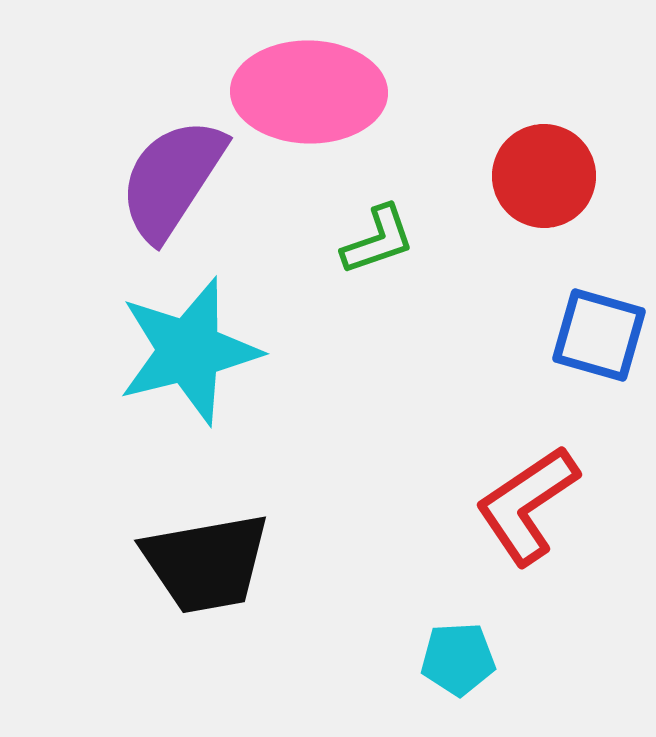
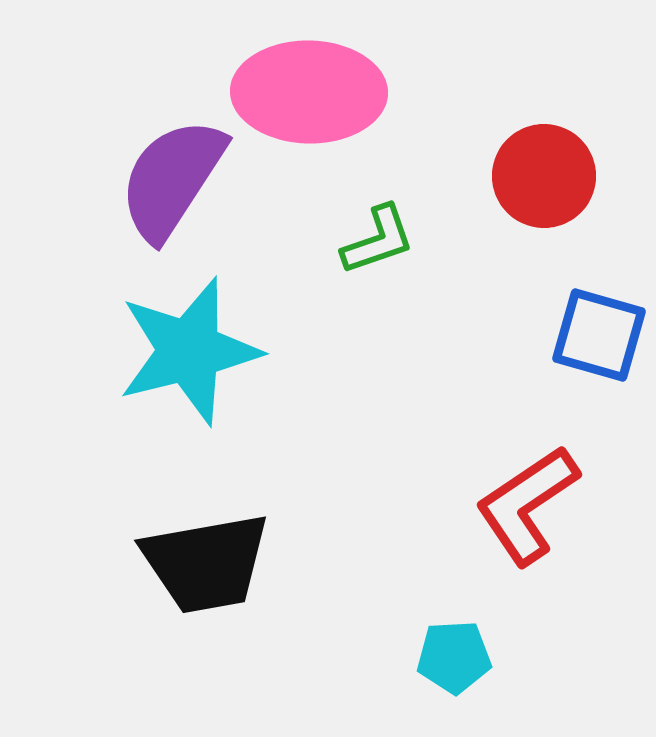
cyan pentagon: moved 4 px left, 2 px up
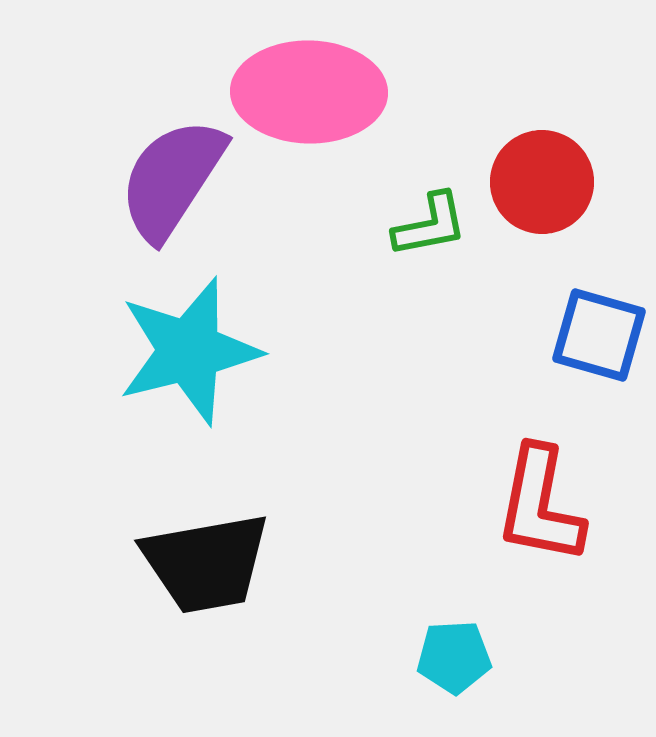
red circle: moved 2 px left, 6 px down
green L-shape: moved 52 px right, 15 px up; rotated 8 degrees clockwise
red L-shape: moved 13 px right; rotated 45 degrees counterclockwise
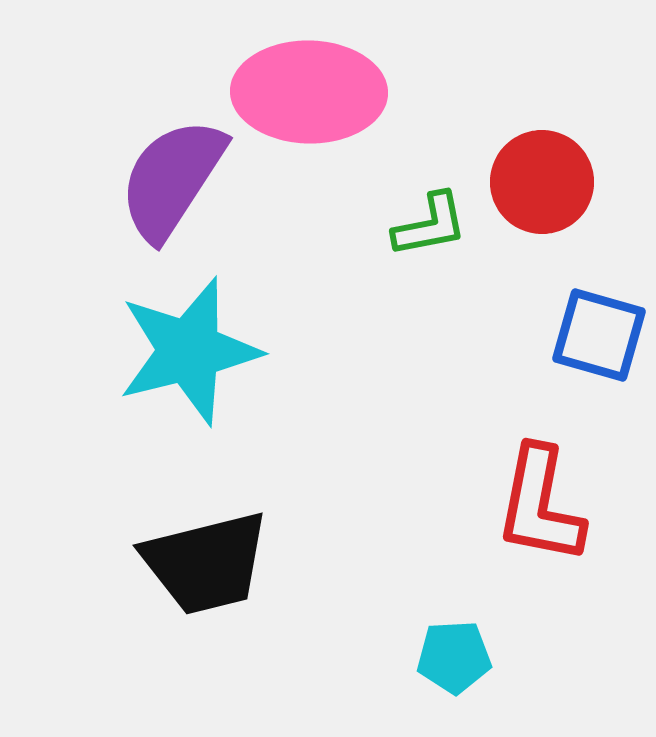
black trapezoid: rotated 4 degrees counterclockwise
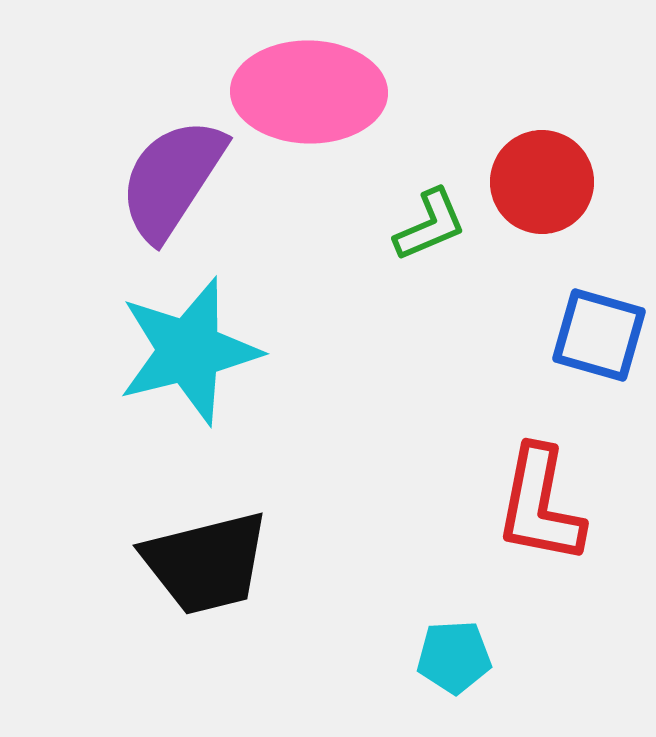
green L-shape: rotated 12 degrees counterclockwise
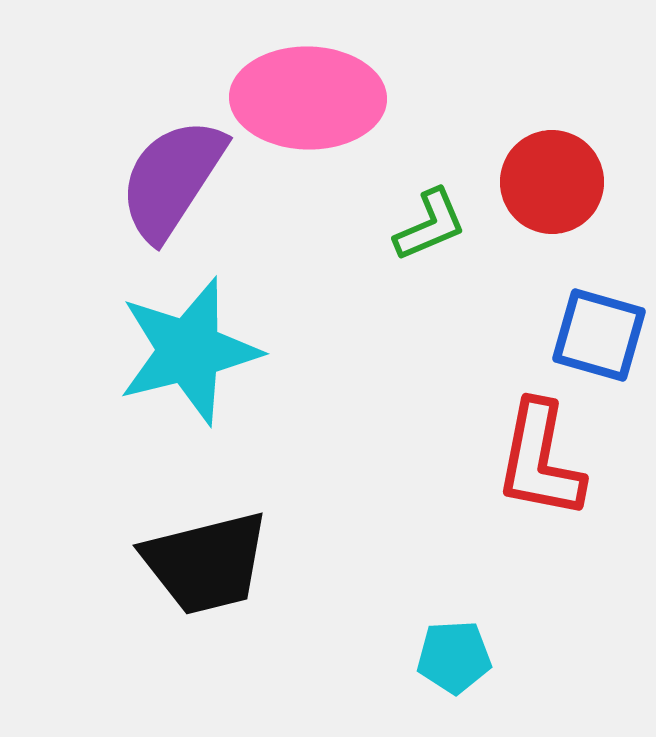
pink ellipse: moved 1 px left, 6 px down
red circle: moved 10 px right
red L-shape: moved 45 px up
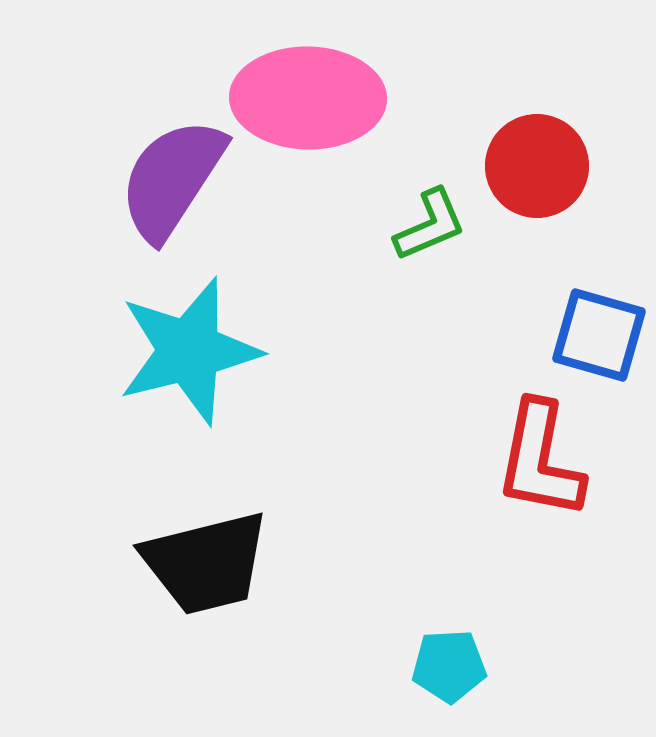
red circle: moved 15 px left, 16 px up
cyan pentagon: moved 5 px left, 9 px down
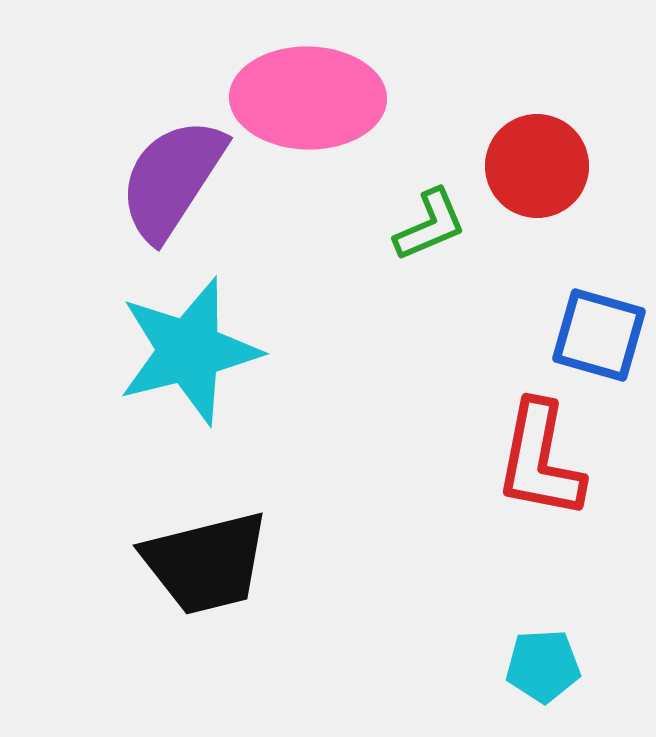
cyan pentagon: moved 94 px right
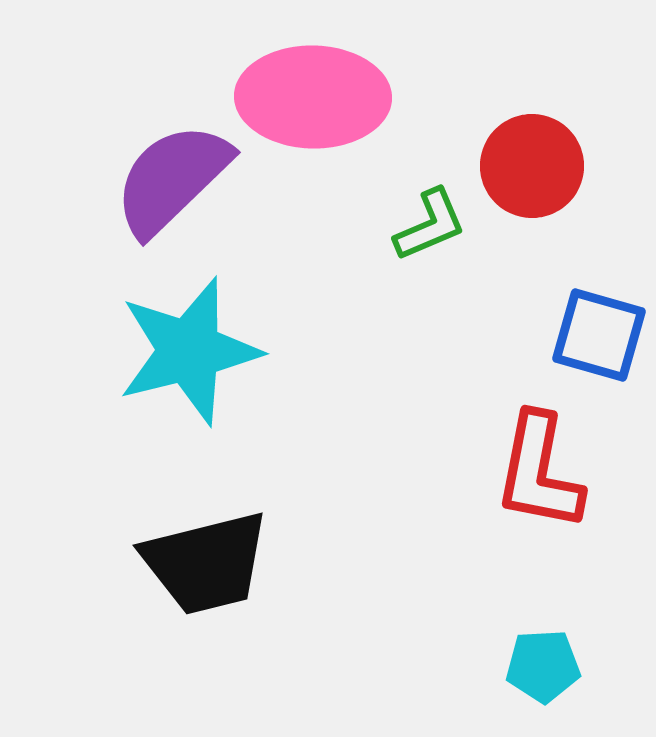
pink ellipse: moved 5 px right, 1 px up
red circle: moved 5 px left
purple semicircle: rotated 13 degrees clockwise
red L-shape: moved 1 px left, 12 px down
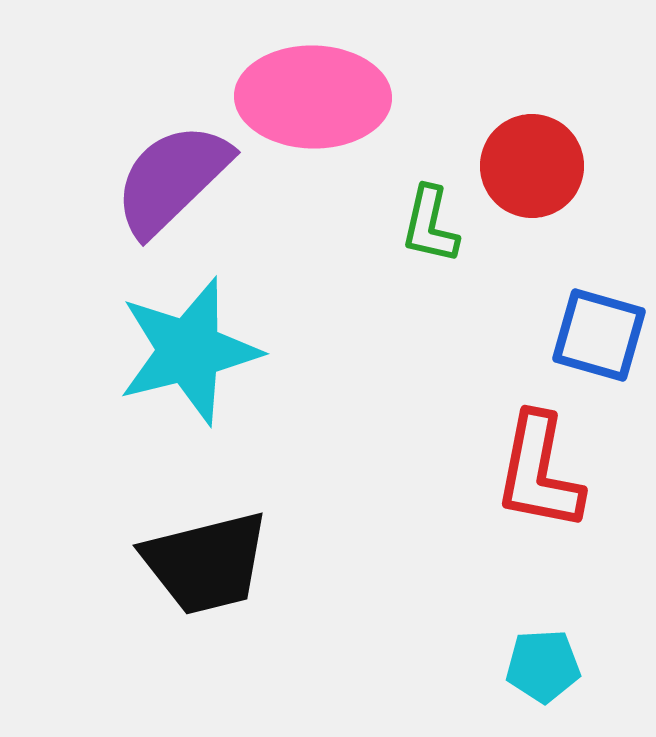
green L-shape: rotated 126 degrees clockwise
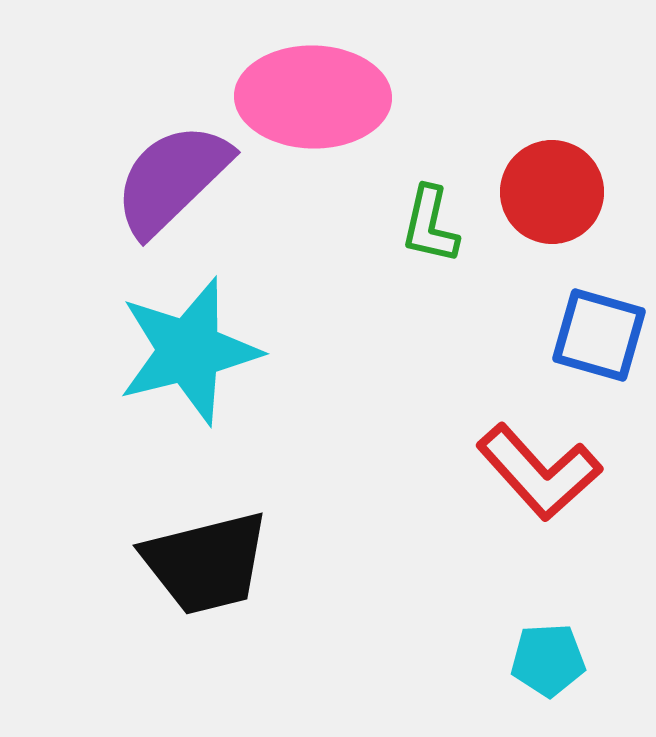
red circle: moved 20 px right, 26 px down
red L-shape: rotated 53 degrees counterclockwise
cyan pentagon: moved 5 px right, 6 px up
